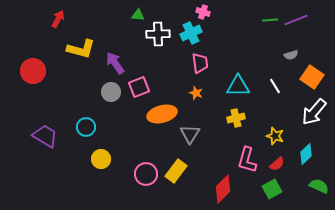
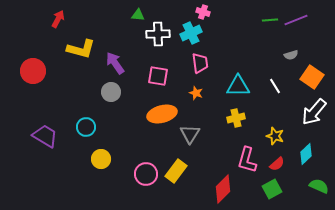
pink square: moved 19 px right, 11 px up; rotated 30 degrees clockwise
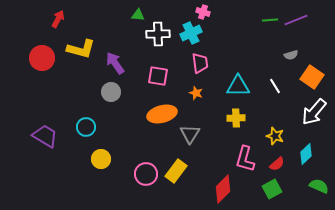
red circle: moved 9 px right, 13 px up
yellow cross: rotated 12 degrees clockwise
pink L-shape: moved 2 px left, 1 px up
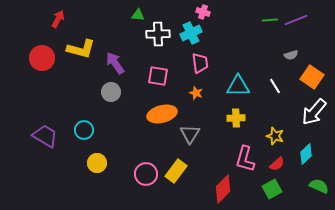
cyan circle: moved 2 px left, 3 px down
yellow circle: moved 4 px left, 4 px down
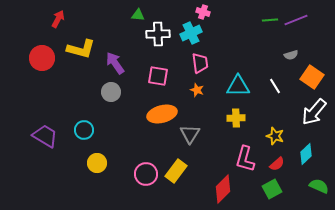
orange star: moved 1 px right, 3 px up
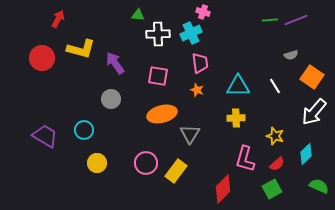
gray circle: moved 7 px down
pink circle: moved 11 px up
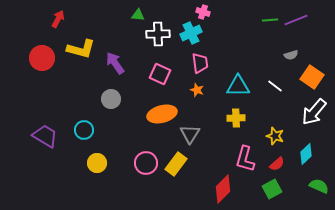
pink square: moved 2 px right, 2 px up; rotated 15 degrees clockwise
white line: rotated 21 degrees counterclockwise
yellow rectangle: moved 7 px up
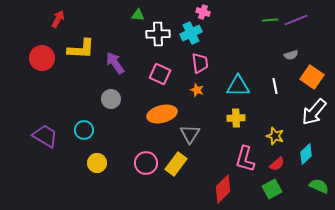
yellow L-shape: rotated 12 degrees counterclockwise
white line: rotated 42 degrees clockwise
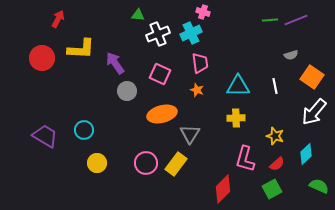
white cross: rotated 20 degrees counterclockwise
gray circle: moved 16 px right, 8 px up
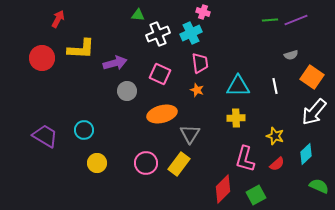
purple arrow: rotated 110 degrees clockwise
yellow rectangle: moved 3 px right
green square: moved 16 px left, 6 px down
